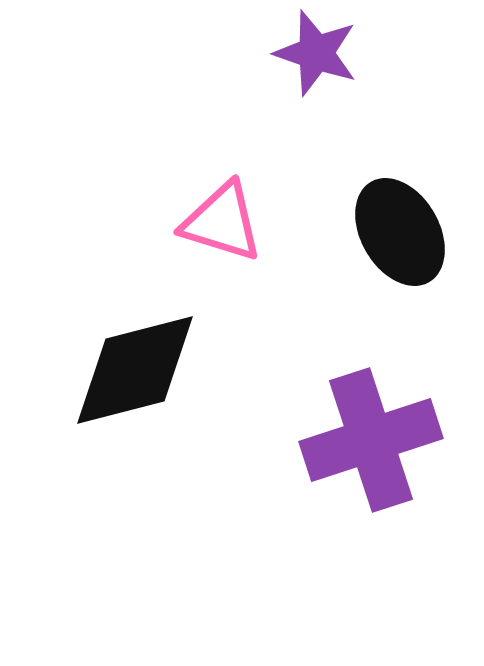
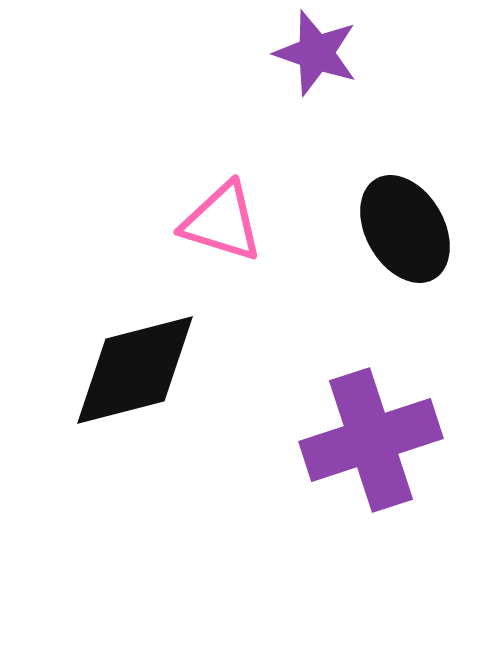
black ellipse: moved 5 px right, 3 px up
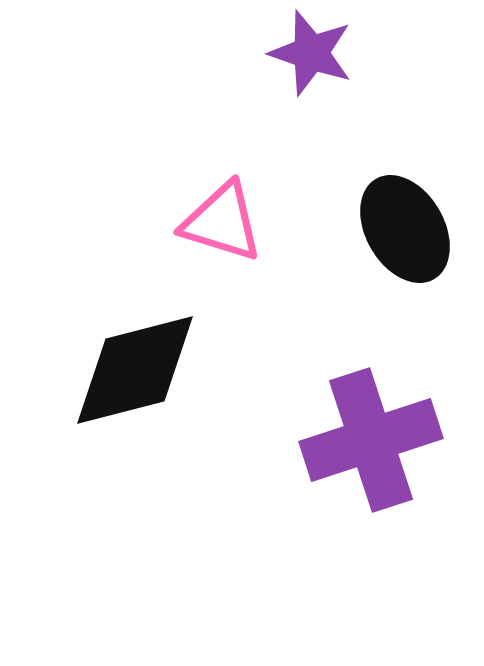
purple star: moved 5 px left
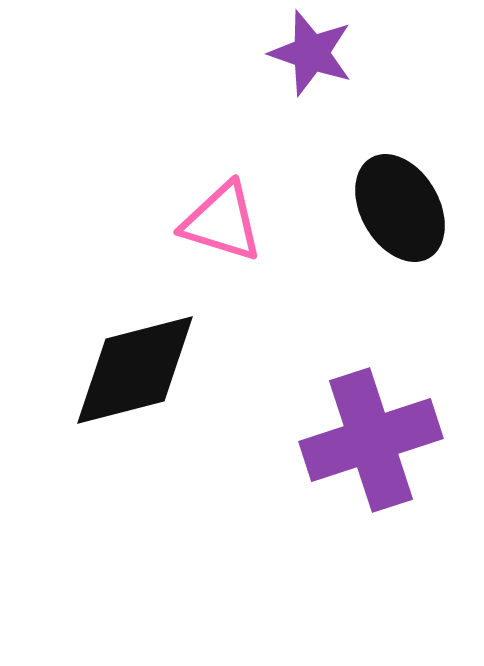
black ellipse: moved 5 px left, 21 px up
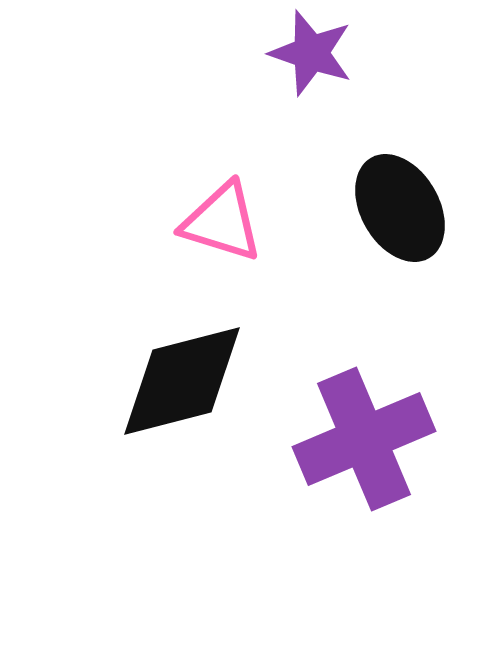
black diamond: moved 47 px right, 11 px down
purple cross: moved 7 px left, 1 px up; rotated 5 degrees counterclockwise
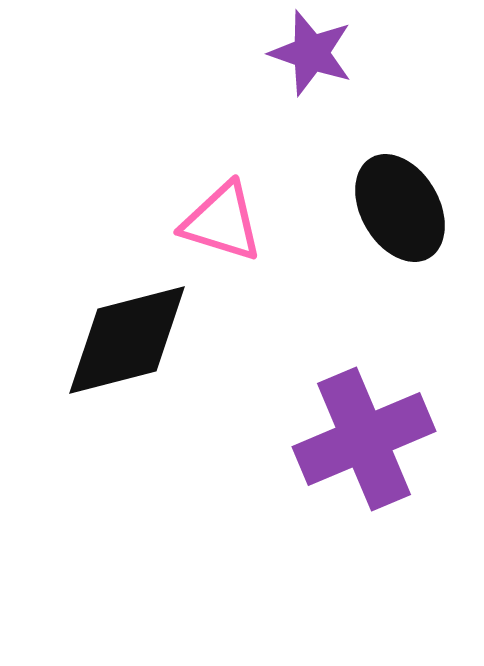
black diamond: moved 55 px left, 41 px up
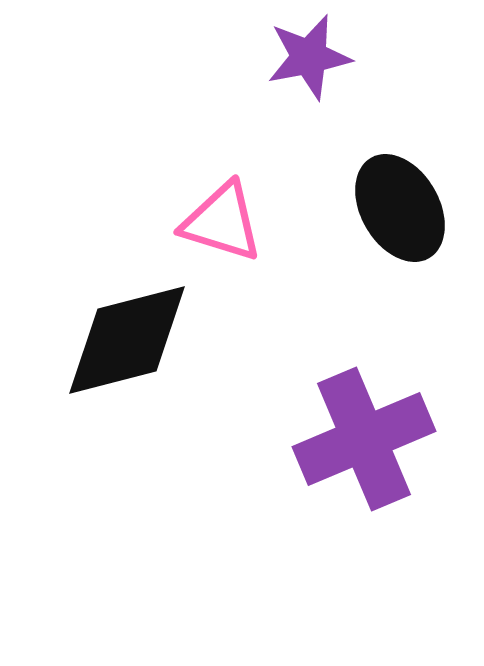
purple star: moved 2 px left, 4 px down; rotated 30 degrees counterclockwise
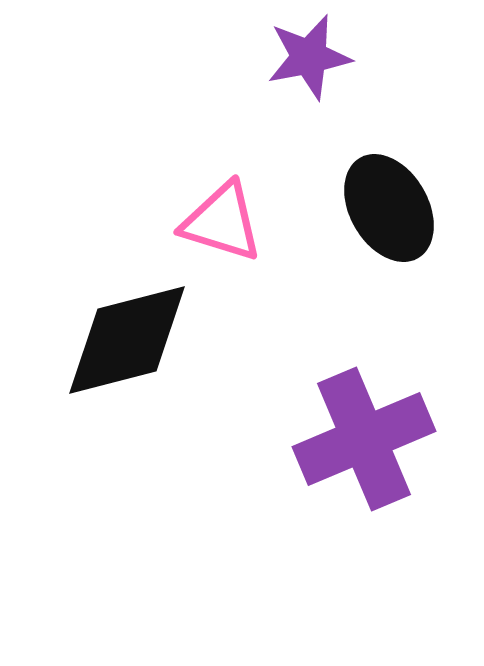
black ellipse: moved 11 px left
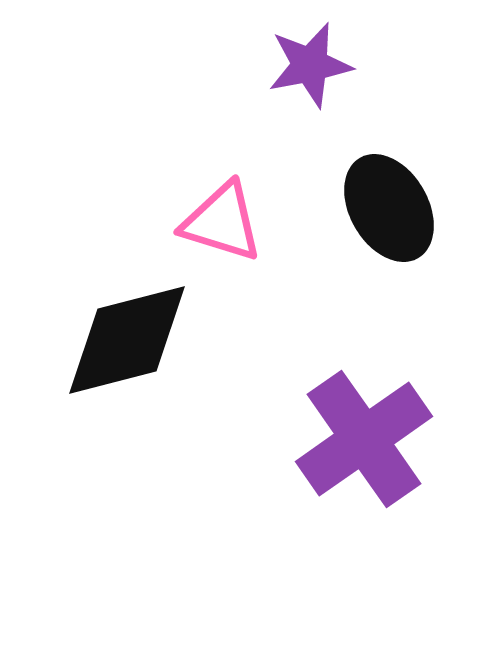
purple star: moved 1 px right, 8 px down
purple cross: rotated 12 degrees counterclockwise
